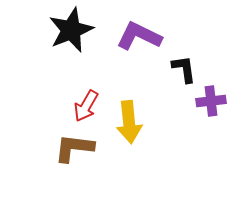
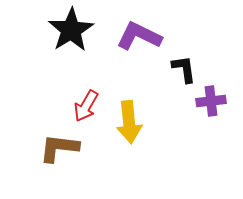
black star: rotated 9 degrees counterclockwise
brown L-shape: moved 15 px left
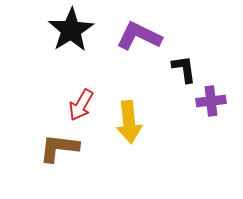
red arrow: moved 5 px left, 1 px up
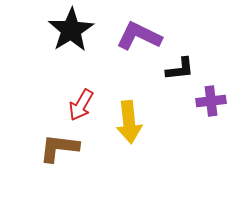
black L-shape: moved 4 px left; rotated 92 degrees clockwise
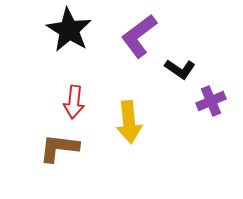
black star: moved 2 px left; rotated 9 degrees counterclockwise
purple L-shape: rotated 63 degrees counterclockwise
black L-shape: rotated 40 degrees clockwise
purple cross: rotated 16 degrees counterclockwise
red arrow: moved 7 px left, 3 px up; rotated 24 degrees counterclockwise
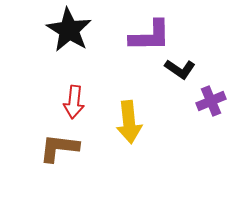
purple L-shape: moved 11 px right; rotated 144 degrees counterclockwise
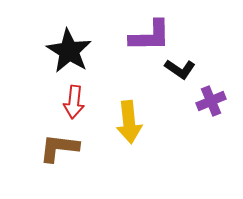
black star: moved 21 px down
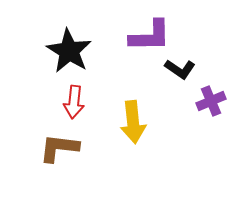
yellow arrow: moved 4 px right
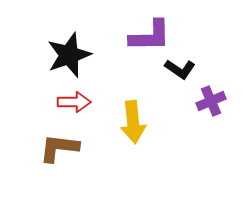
black star: moved 4 px down; rotated 21 degrees clockwise
red arrow: rotated 96 degrees counterclockwise
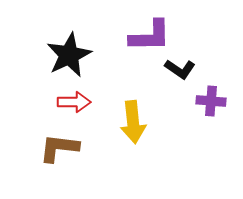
black star: rotated 6 degrees counterclockwise
purple cross: rotated 28 degrees clockwise
